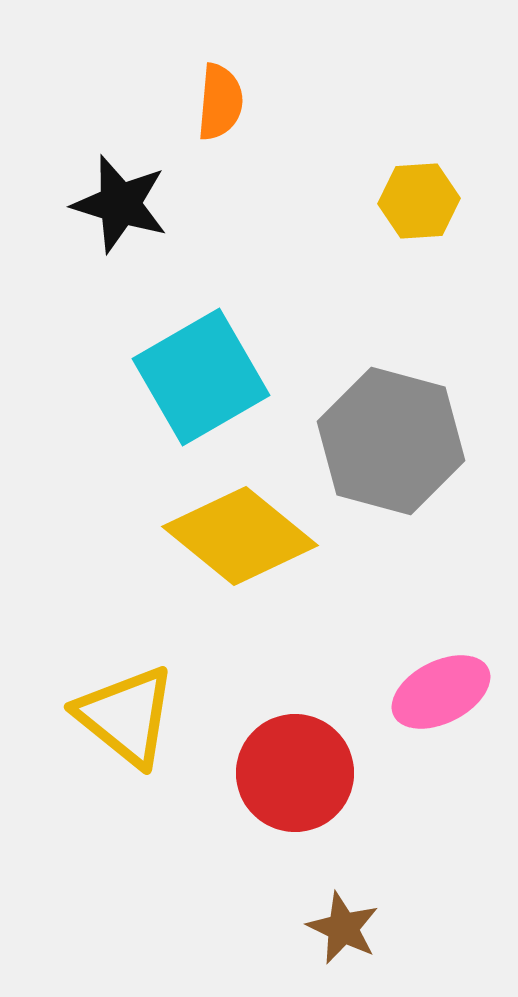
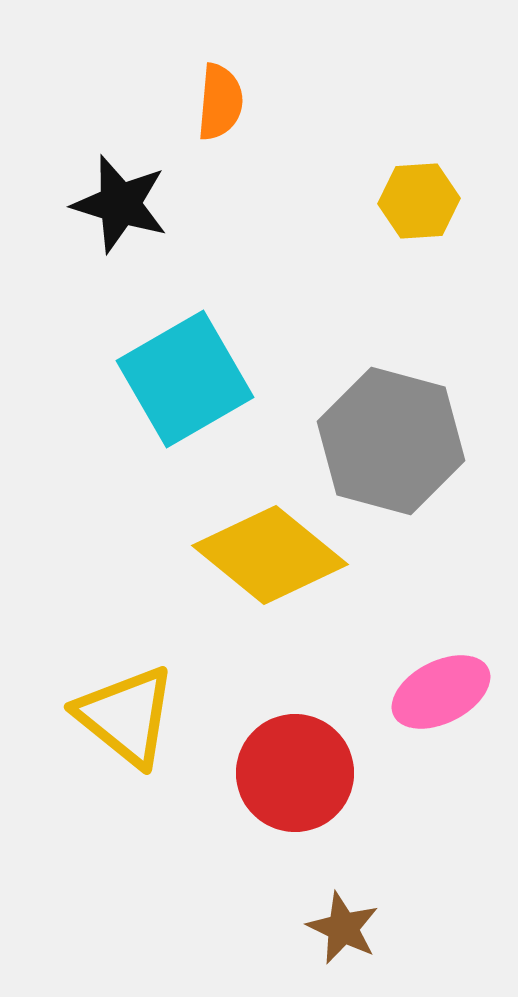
cyan square: moved 16 px left, 2 px down
yellow diamond: moved 30 px right, 19 px down
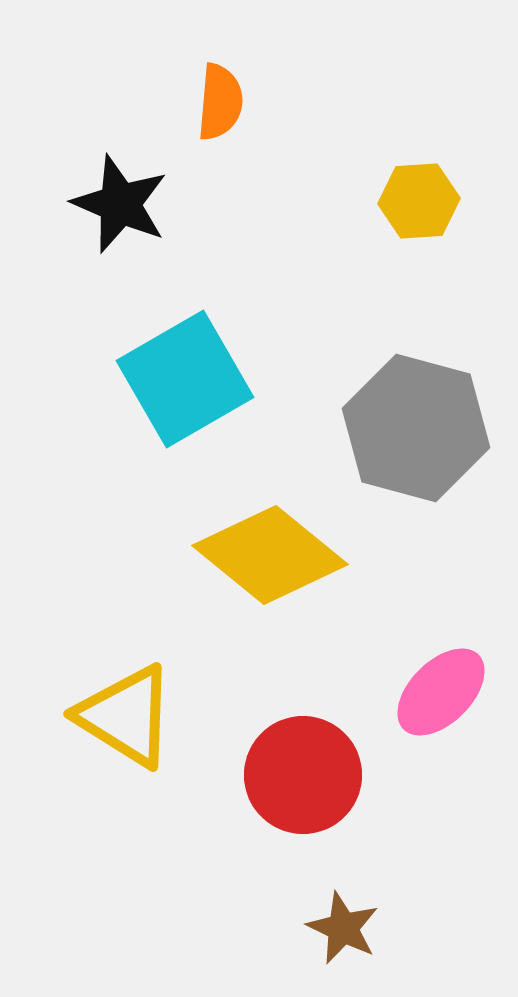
black star: rotated 6 degrees clockwise
gray hexagon: moved 25 px right, 13 px up
pink ellipse: rotated 18 degrees counterclockwise
yellow triangle: rotated 7 degrees counterclockwise
red circle: moved 8 px right, 2 px down
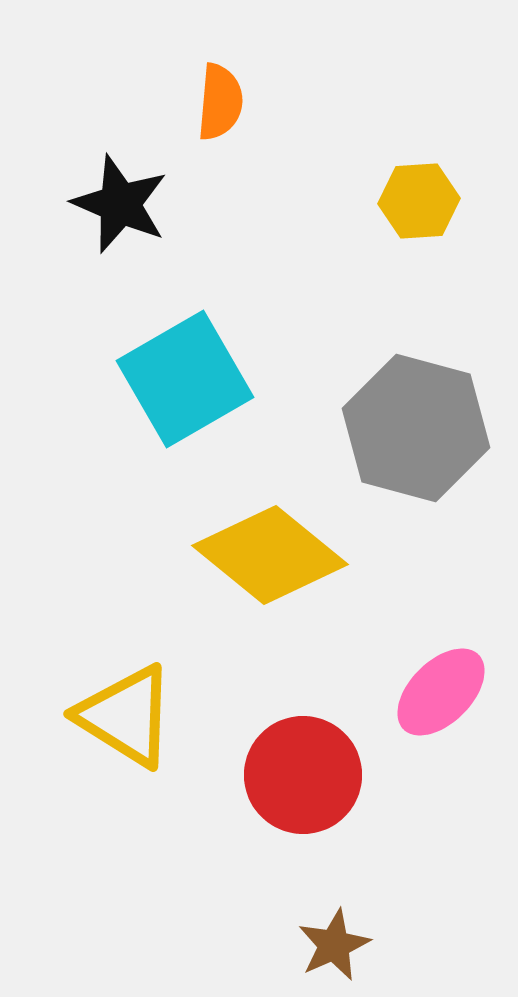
brown star: moved 9 px left, 17 px down; rotated 22 degrees clockwise
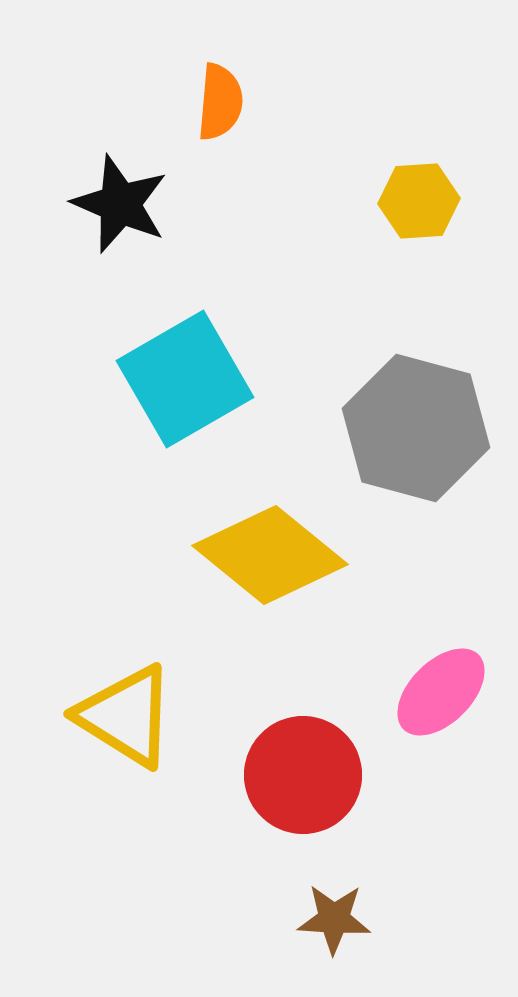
brown star: moved 26 px up; rotated 28 degrees clockwise
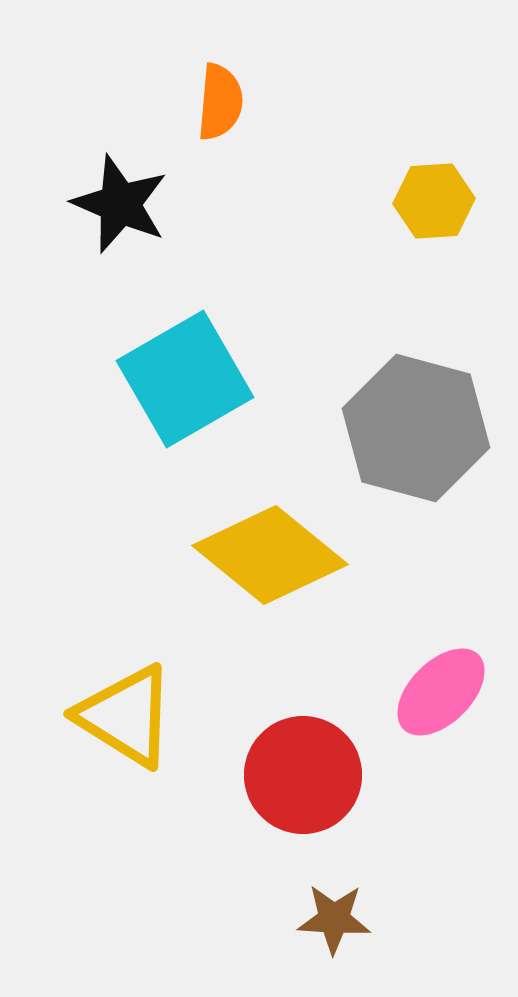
yellow hexagon: moved 15 px right
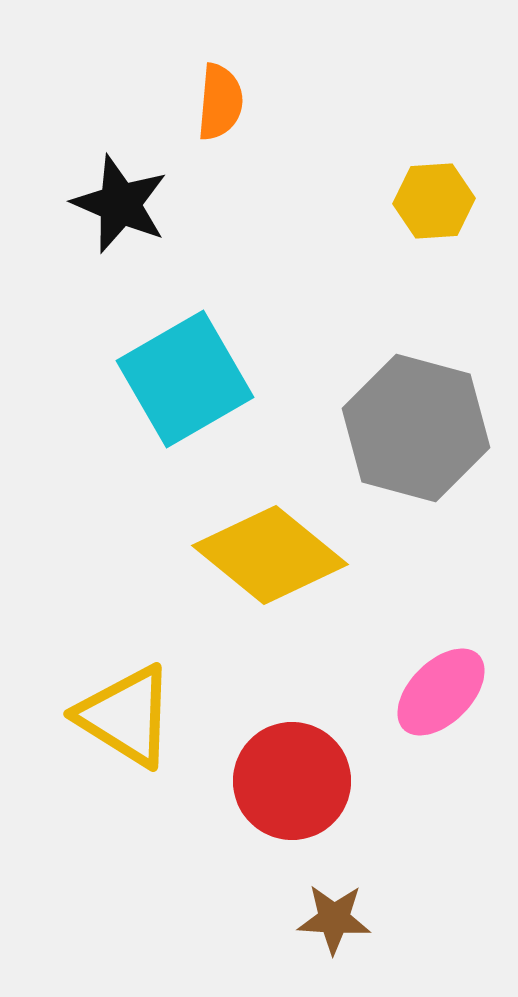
red circle: moved 11 px left, 6 px down
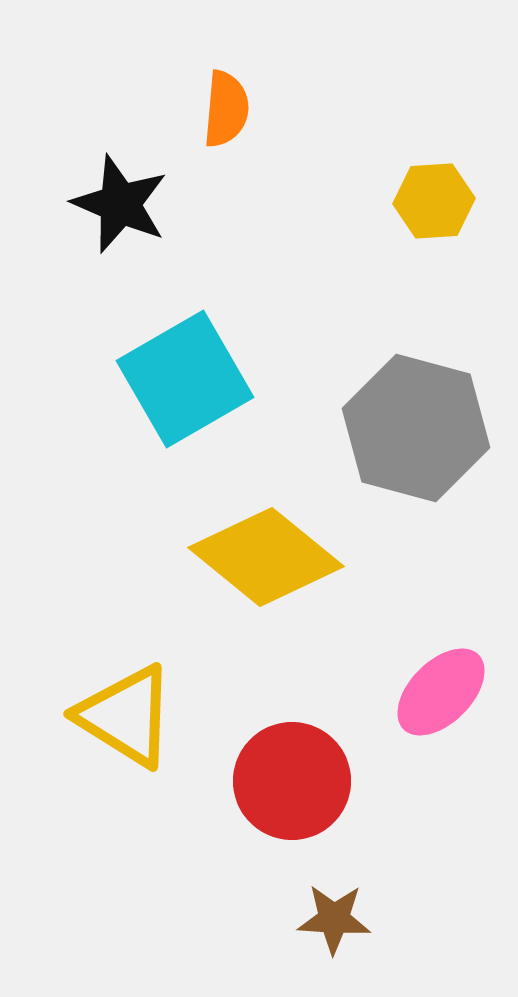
orange semicircle: moved 6 px right, 7 px down
yellow diamond: moved 4 px left, 2 px down
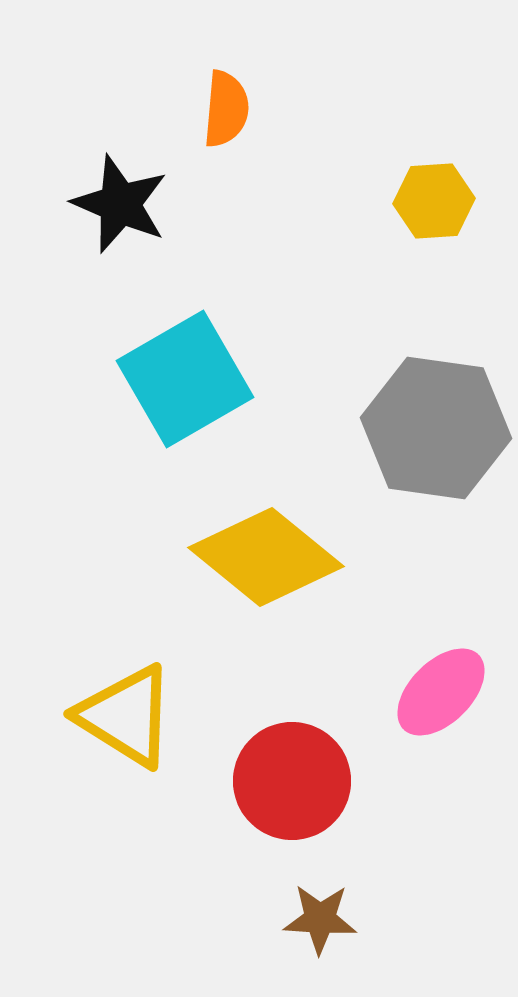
gray hexagon: moved 20 px right; rotated 7 degrees counterclockwise
brown star: moved 14 px left
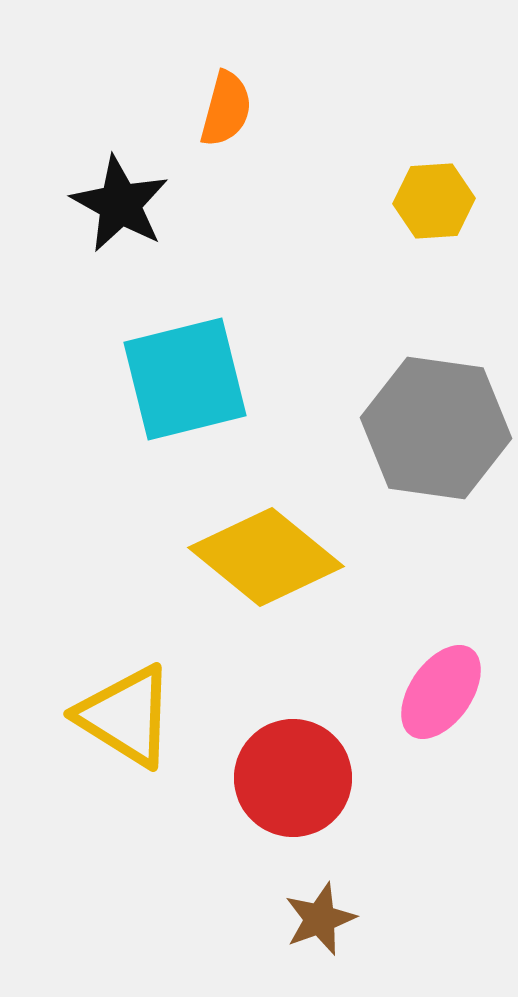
orange semicircle: rotated 10 degrees clockwise
black star: rotated 6 degrees clockwise
cyan square: rotated 16 degrees clockwise
pink ellipse: rotated 10 degrees counterclockwise
red circle: moved 1 px right, 3 px up
brown star: rotated 24 degrees counterclockwise
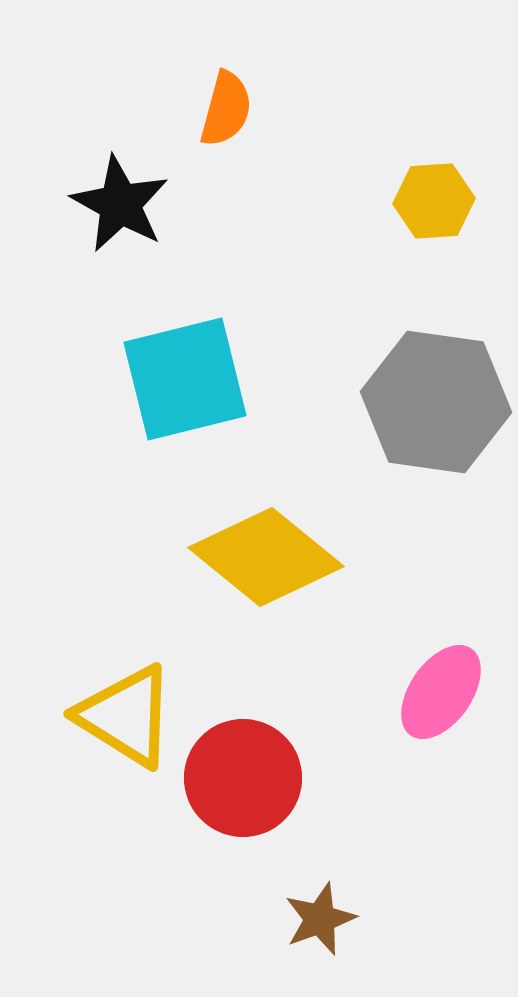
gray hexagon: moved 26 px up
red circle: moved 50 px left
